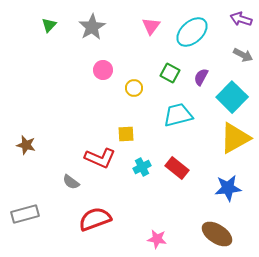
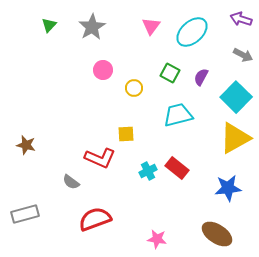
cyan square: moved 4 px right
cyan cross: moved 6 px right, 4 px down
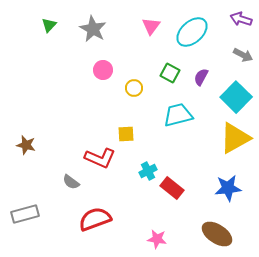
gray star: moved 1 px right, 2 px down; rotated 12 degrees counterclockwise
red rectangle: moved 5 px left, 20 px down
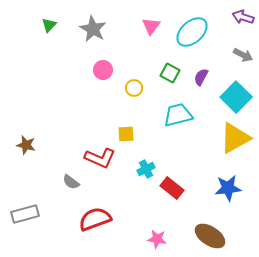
purple arrow: moved 2 px right, 2 px up
cyan cross: moved 2 px left, 2 px up
brown ellipse: moved 7 px left, 2 px down
